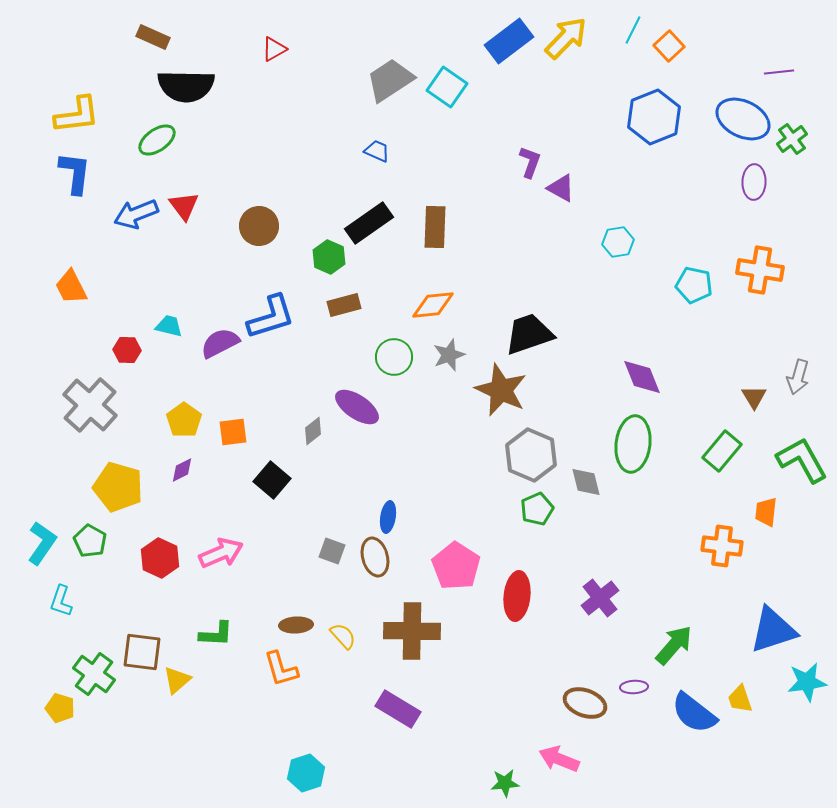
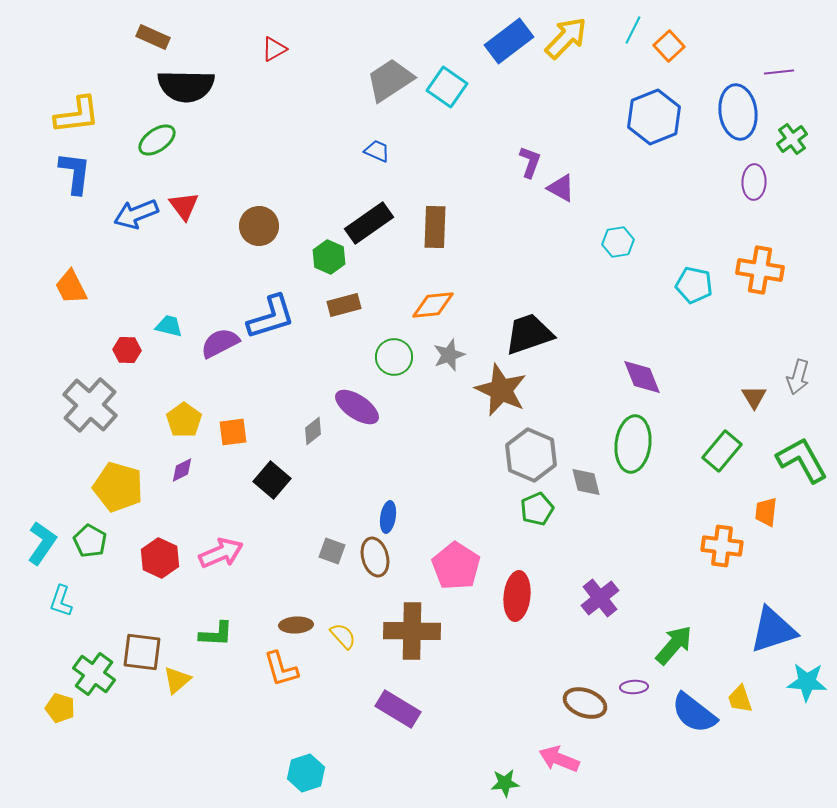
blue ellipse at (743, 119): moved 5 px left, 7 px up; rotated 56 degrees clockwise
cyan star at (807, 682): rotated 12 degrees clockwise
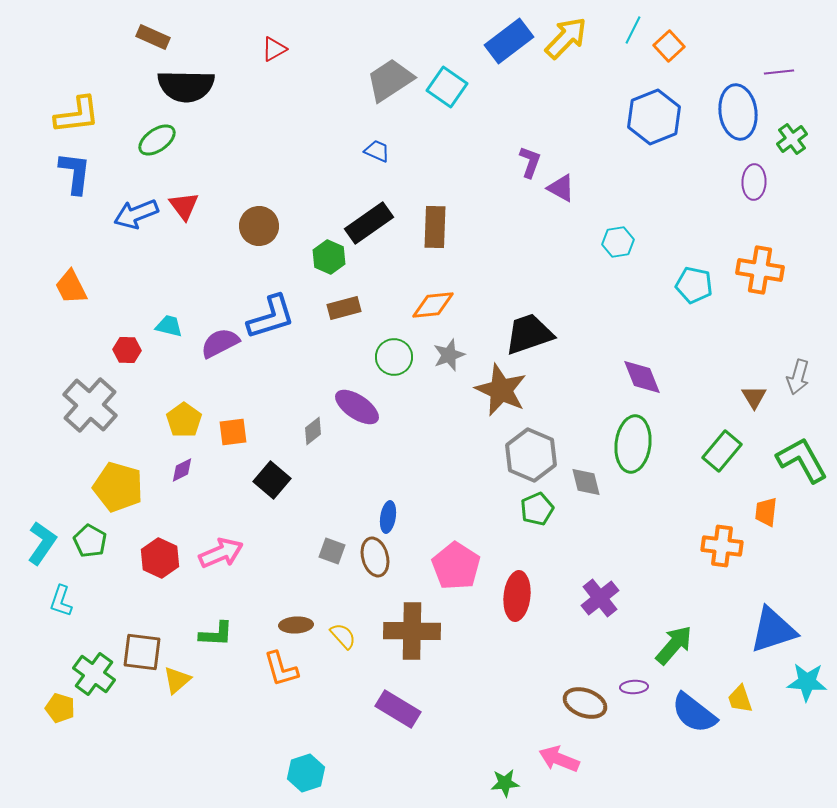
brown rectangle at (344, 305): moved 3 px down
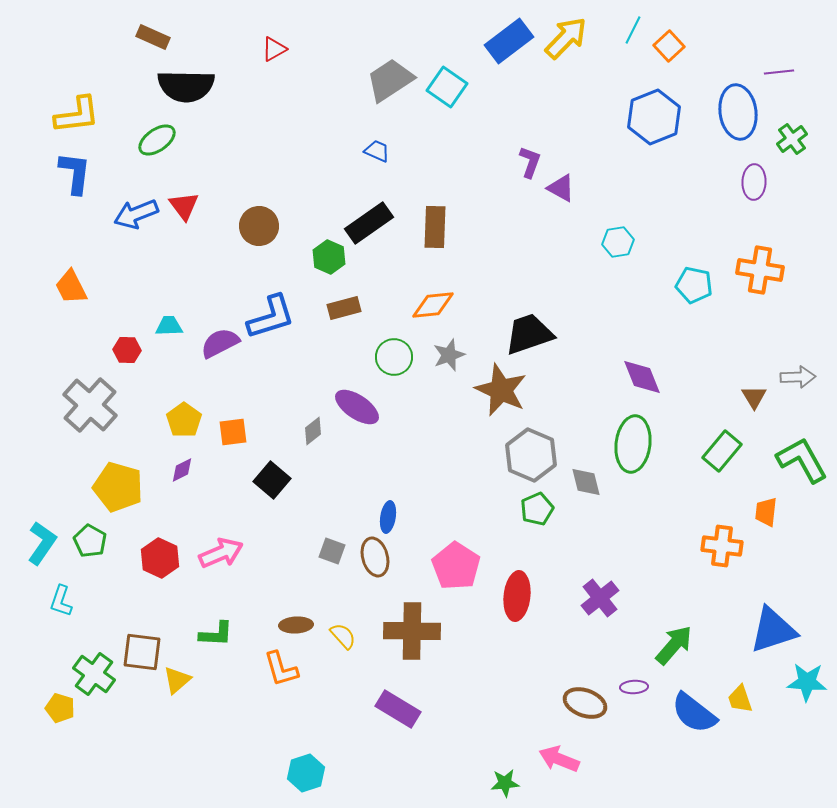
cyan trapezoid at (169, 326): rotated 16 degrees counterclockwise
gray arrow at (798, 377): rotated 108 degrees counterclockwise
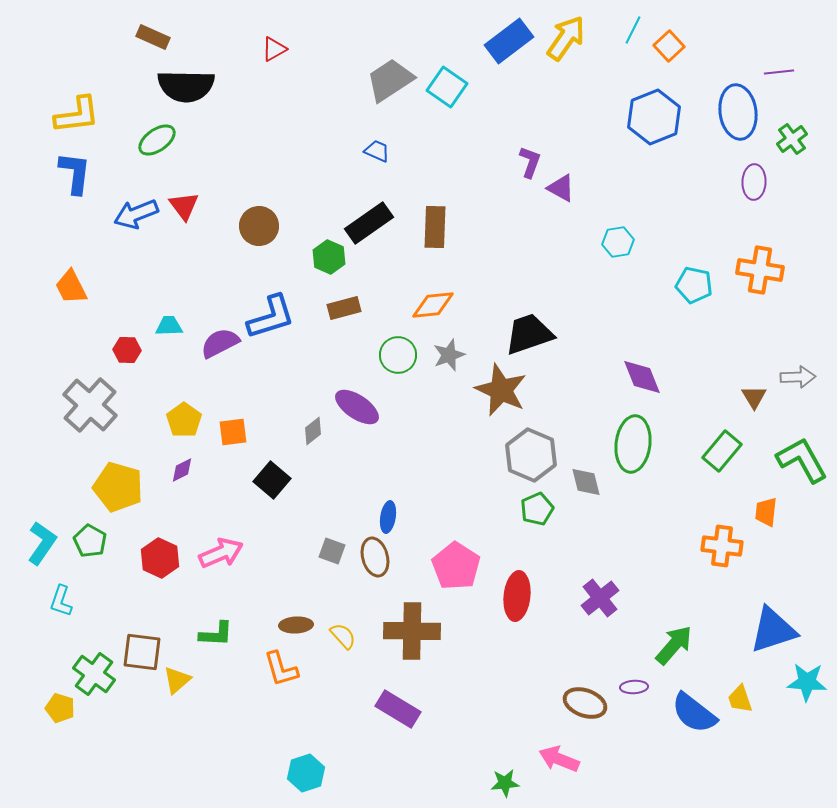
yellow arrow at (566, 38): rotated 9 degrees counterclockwise
green circle at (394, 357): moved 4 px right, 2 px up
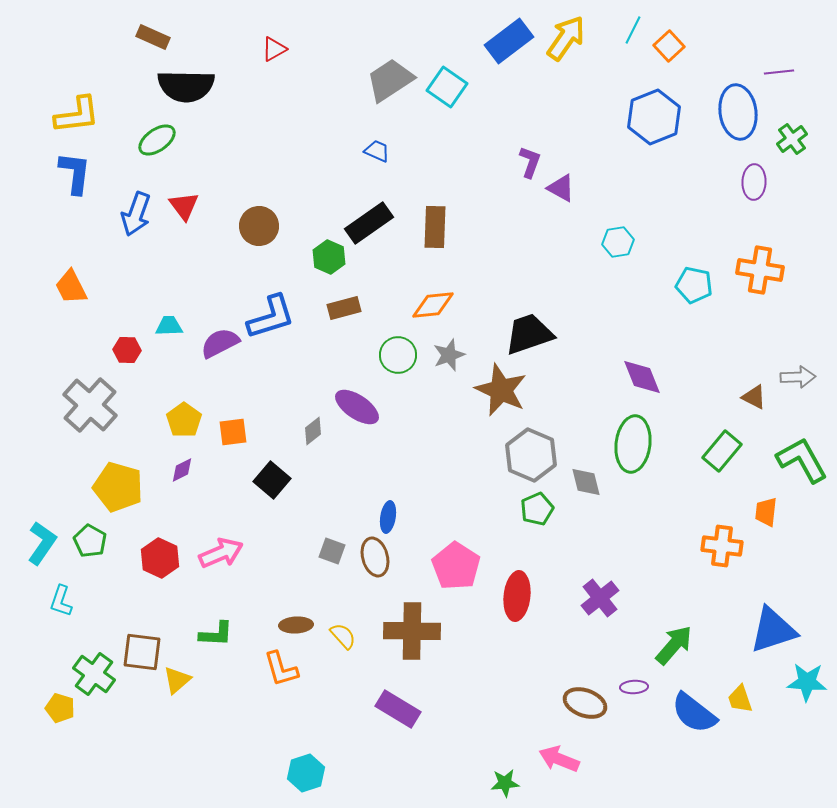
blue arrow at (136, 214): rotated 48 degrees counterclockwise
brown triangle at (754, 397): rotated 32 degrees counterclockwise
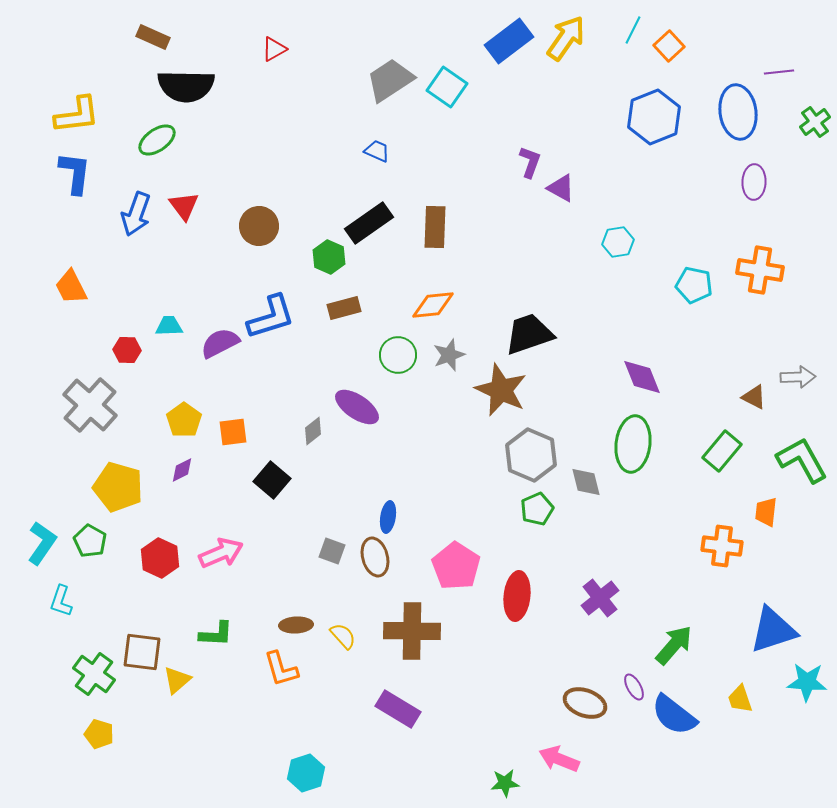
green cross at (792, 139): moved 23 px right, 17 px up
purple ellipse at (634, 687): rotated 64 degrees clockwise
yellow pentagon at (60, 708): moved 39 px right, 26 px down
blue semicircle at (694, 713): moved 20 px left, 2 px down
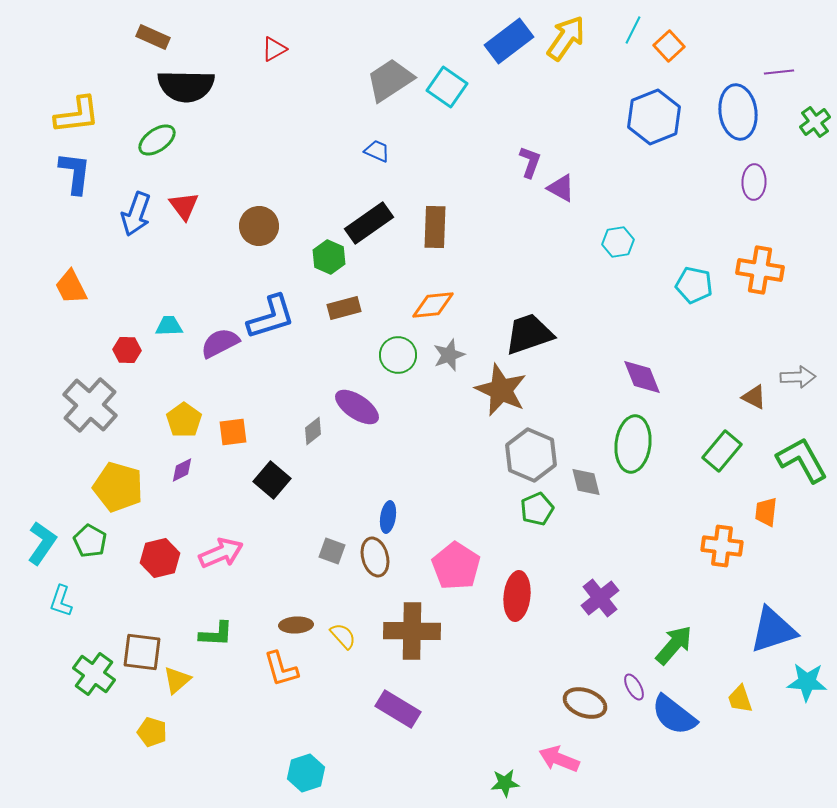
red hexagon at (160, 558): rotated 21 degrees clockwise
yellow pentagon at (99, 734): moved 53 px right, 2 px up
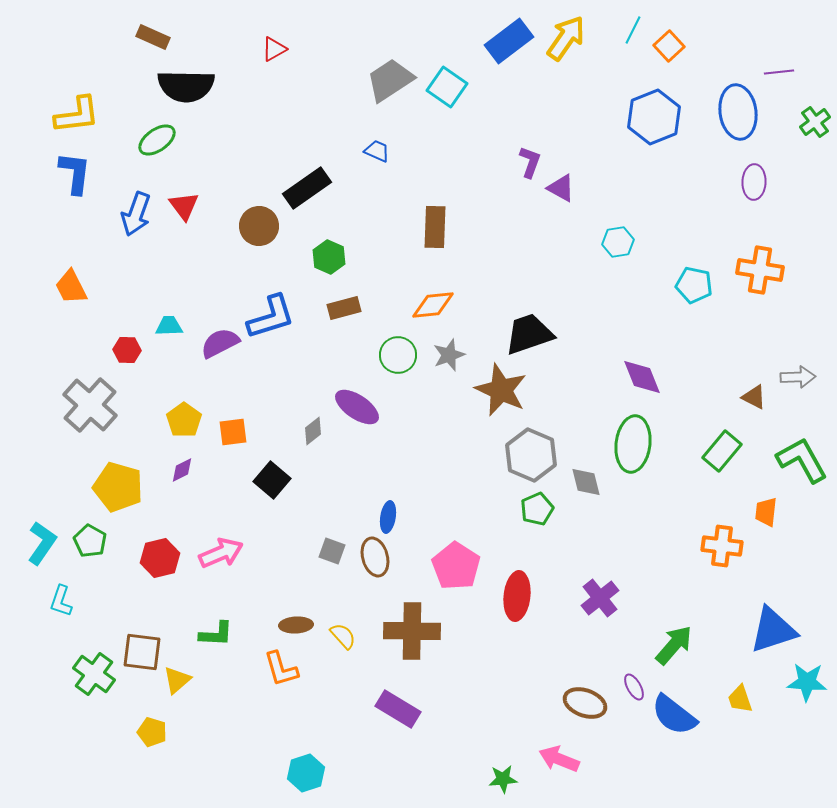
black rectangle at (369, 223): moved 62 px left, 35 px up
green star at (505, 783): moved 2 px left, 4 px up
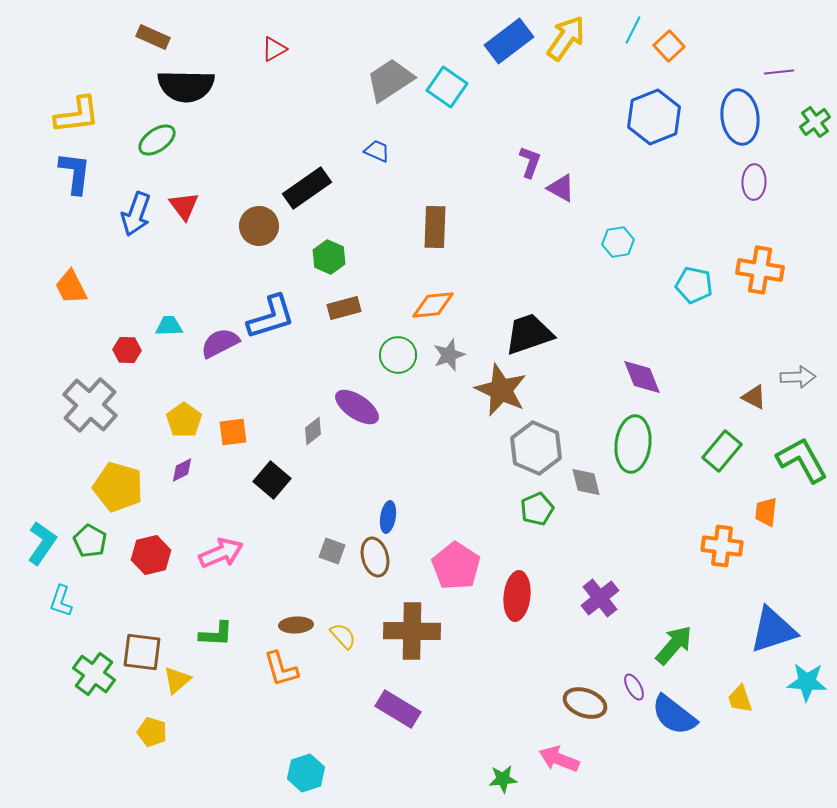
blue ellipse at (738, 112): moved 2 px right, 5 px down
gray hexagon at (531, 455): moved 5 px right, 7 px up
red hexagon at (160, 558): moved 9 px left, 3 px up
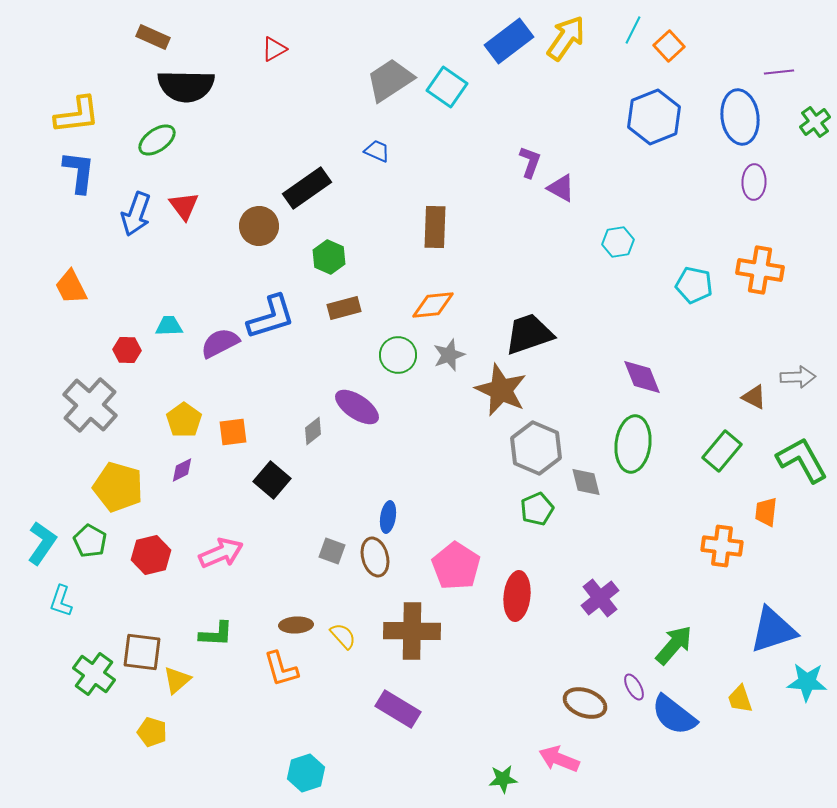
blue L-shape at (75, 173): moved 4 px right, 1 px up
